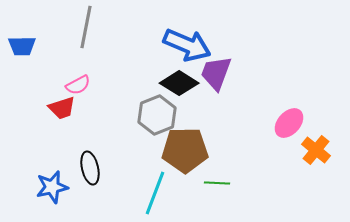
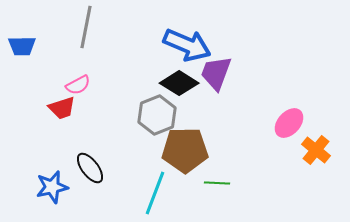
black ellipse: rotated 24 degrees counterclockwise
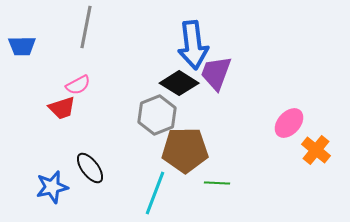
blue arrow: moved 6 px right; rotated 60 degrees clockwise
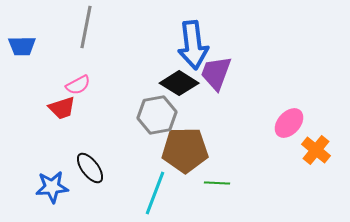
gray hexagon: rotated 12 degrees clockwise
blue star: rotated 8 degrees clockwise
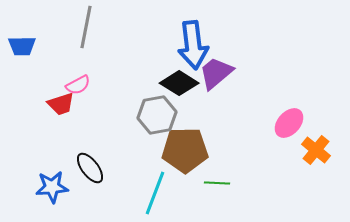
purple trapezoid: rotated 30 degrees clockwise
red trapezoid: moved 1 px left, 4 px up
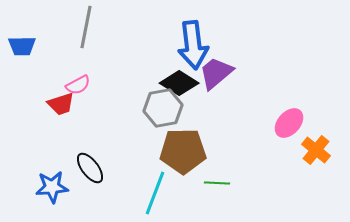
gray hexagon: moved 6 px right, 7 px up
brown pentagon: moved 2 px left, 1 px down
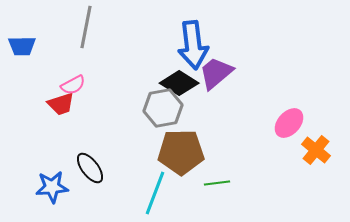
pink semicircle: moved 5 px left
brown pentagon: moved 2 px left, 1 px down
green line: rotated 10 degrees counterclockwise
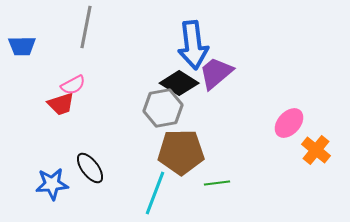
blue star: moved 3 px up
